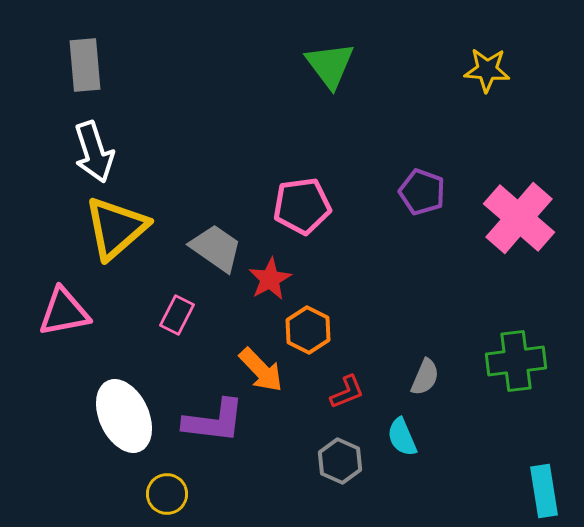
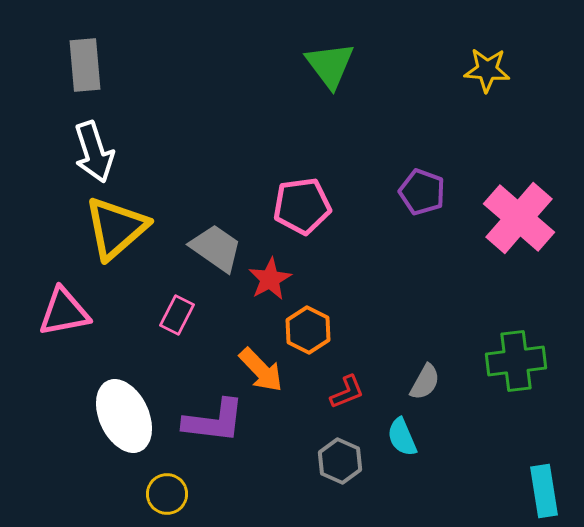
gray semicircle: moved 5 px down; rotated 6 degrees clockwise
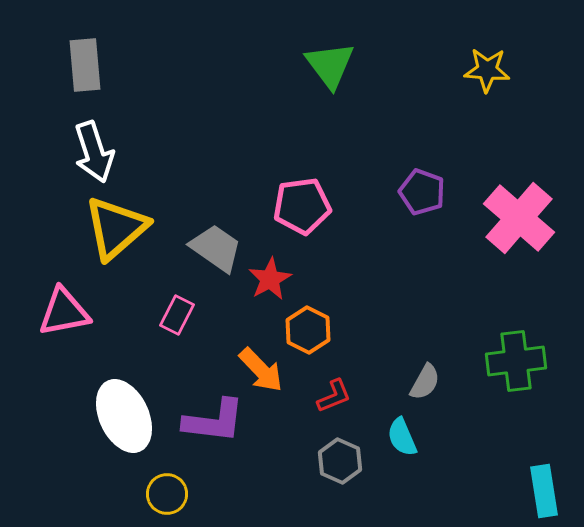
red L-shape: moved 13 px left, 4 px down
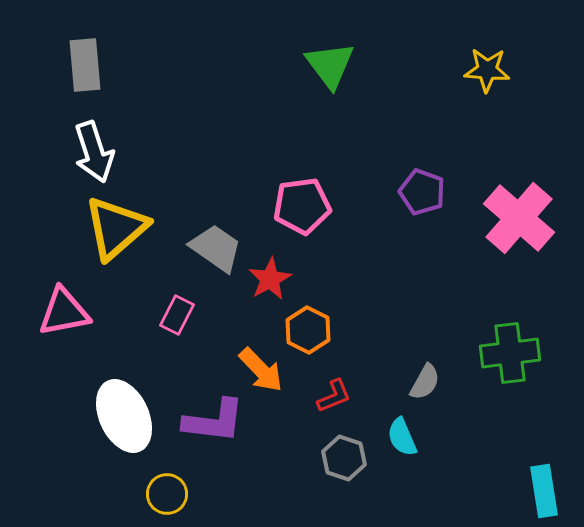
green cross: moved 6 px left, 8 px up
gray hexagon: moved 4 px right, 3 px up; rotated 6 degrees counterclockwise
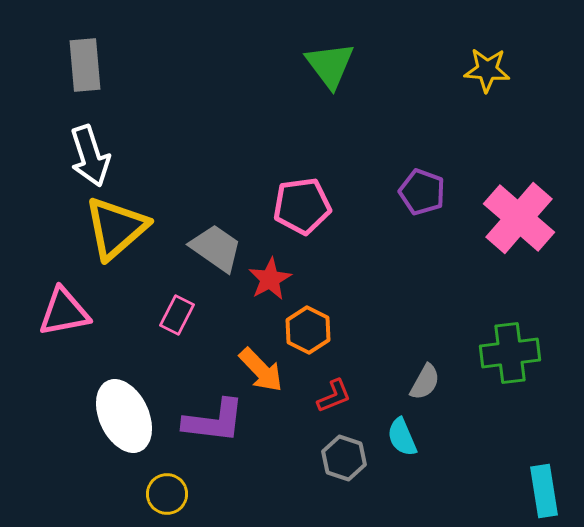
white arrow: moved 4 px left, 4 px down
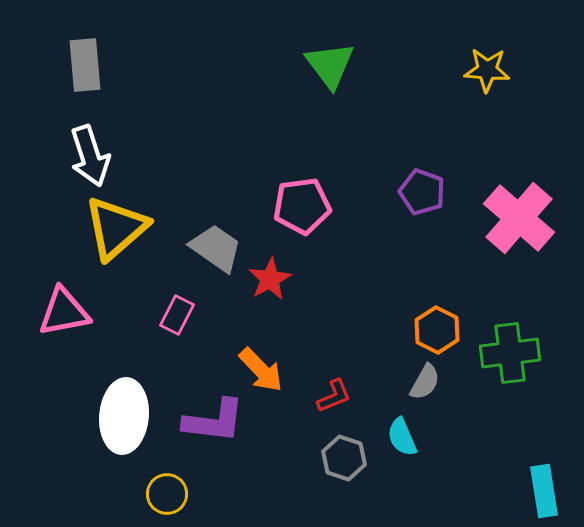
orange hexagon: moved 129 px right
white ellipse: rotated 30 degrees clockwise
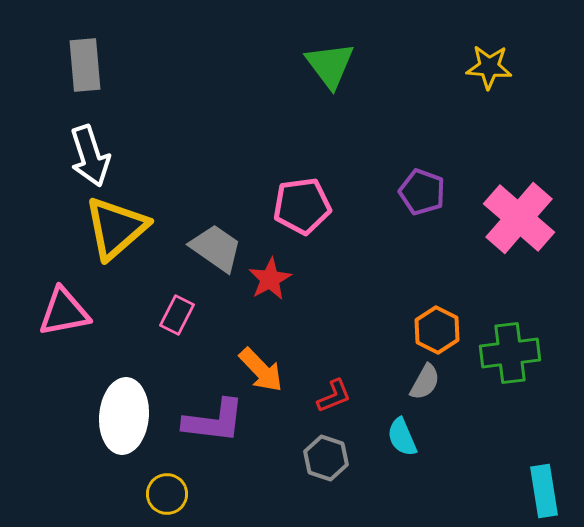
yellow star: moved 2 px right, 3 px up
gray hexagon: moved 18 px left
